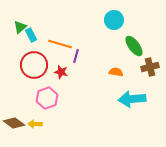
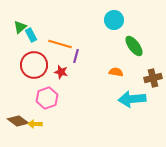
brown cross: moved 3 px right, 11 px down
brown diamond: moved 4 px right, 2 px up
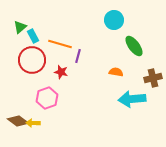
cyan rectangle: moved 2 px right, 1 px down
purple line: moved 2 px right
red circle: moved 2 px left, 5 px up
yellow arrow: moved 2 px left, 1 px up
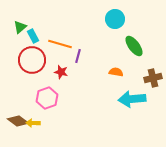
cyan circle: moved 1 px right, 1 px up
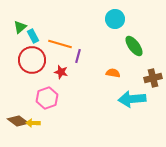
orange semicircle: moved 3 px left, 1 px down
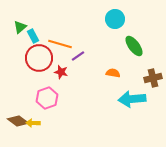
purple line: rotated 40 degrees clockwise
red circle: moved 7 px right, 2 px up
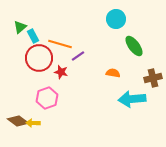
cyan circle: moved 1 px right
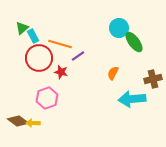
cyan circle: moved 3 px right, 9 px down
green triangle: moved 2 px right, 1 px down
green ellipse: moved 4 px up
orange semicircle: rotated 72 degrees counterclockwise
brown cross: moved 1 px down
